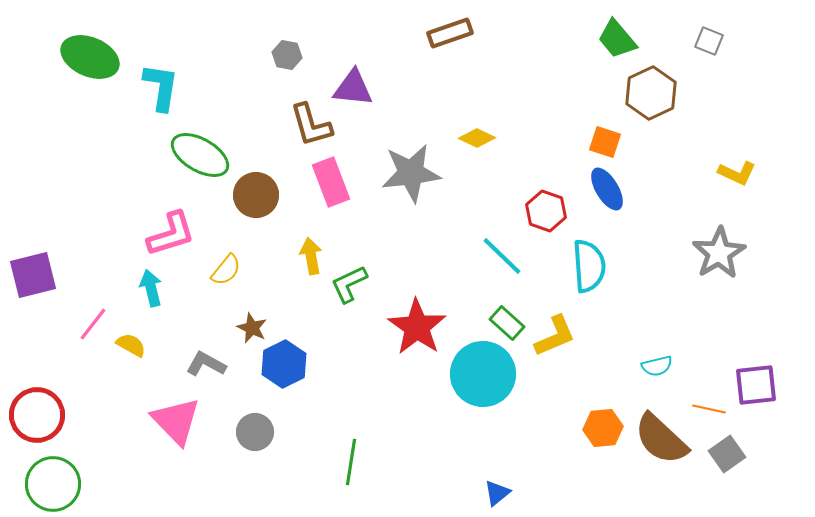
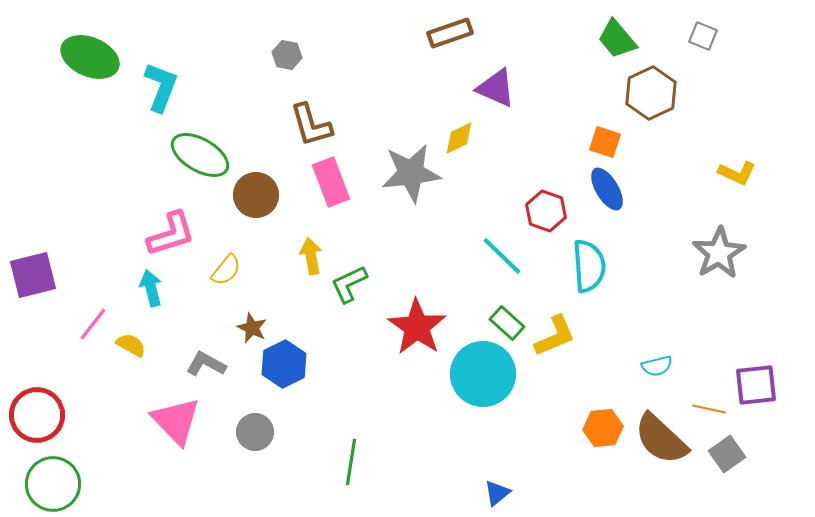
gray square at (709, 41): moved 6 px left, 5 px up
cyan L-shape at (161, 87): rotated 12 degrees clockwise
purple triangle at (353, 88): moved 143 px right; rotated 18 degrees clockwise
yellow diamond at (477, 138): moved 18 px left; rotated 51 degrees counterclockwise
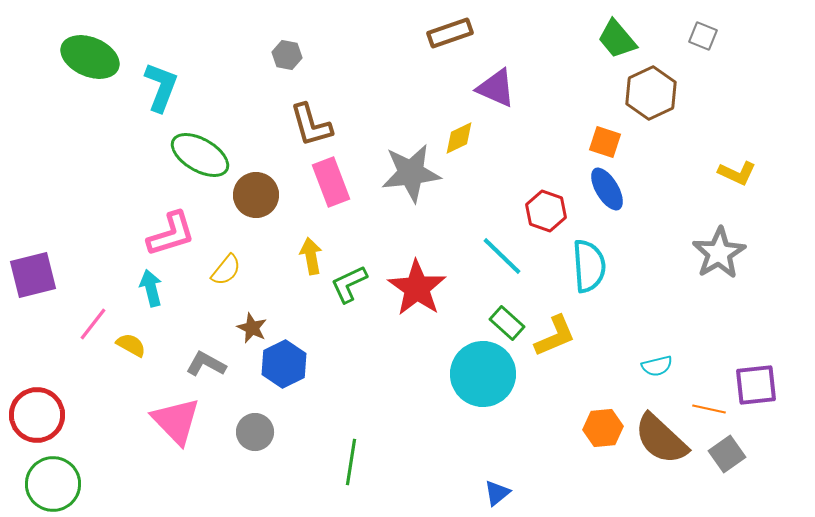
red star at (417, 327): moved 39 px up
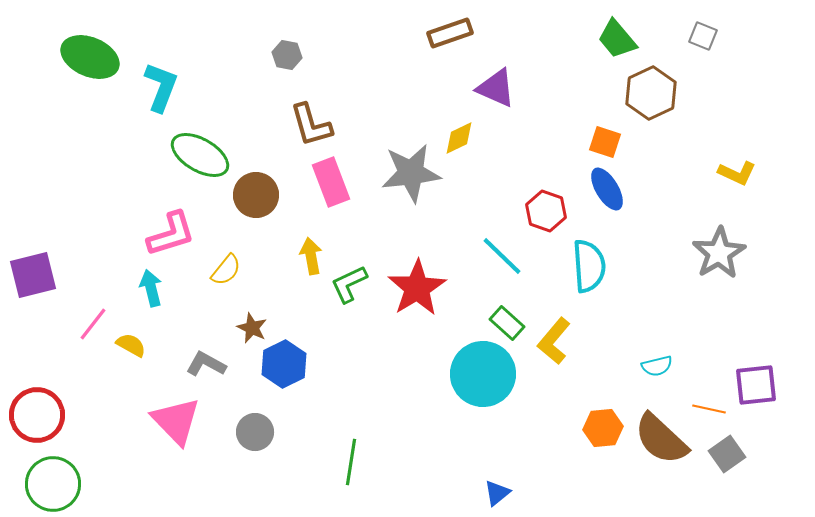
red star at (417, 288): rotated 6 degrees clockwise
yellow L-shape at (555, 336): moved 1 px left, 5 px down; rotated 153 degrees clockwise
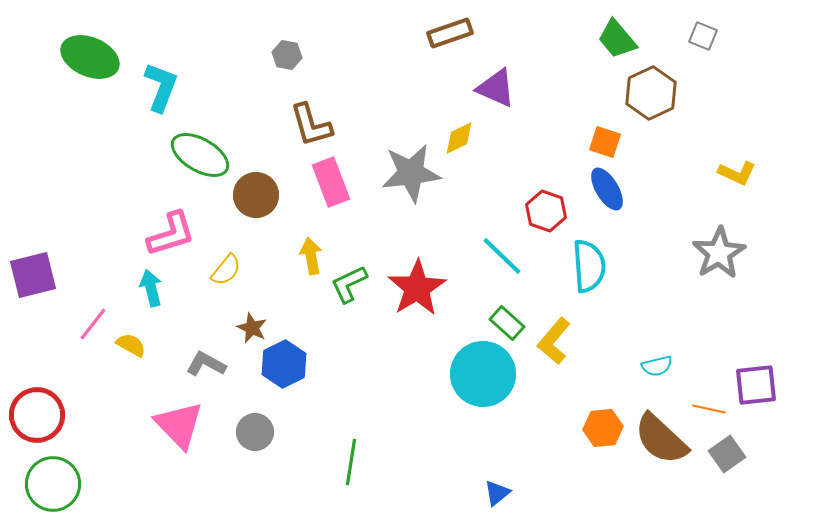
pink triangle at (176, 421): moved 3 px right, 4 px down
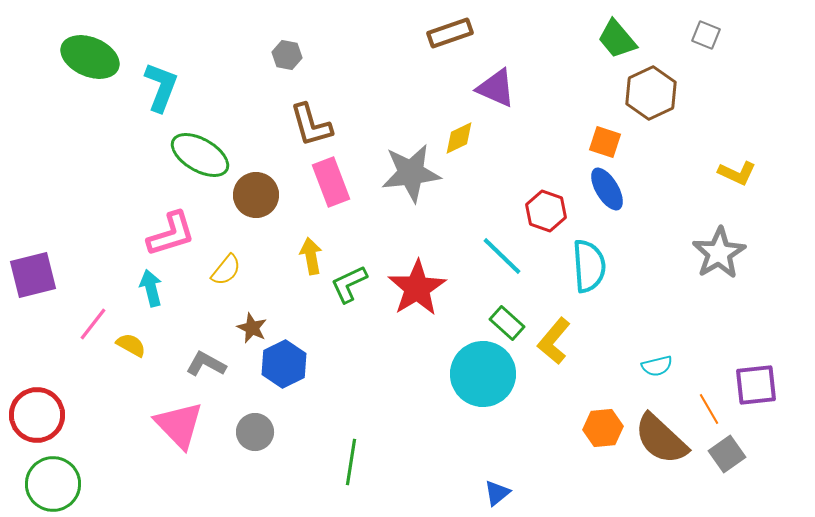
gray square at (703, 36): moved 3 px right, 1 px up
orange line at (709, 409): rotated 48 degrees clockwise
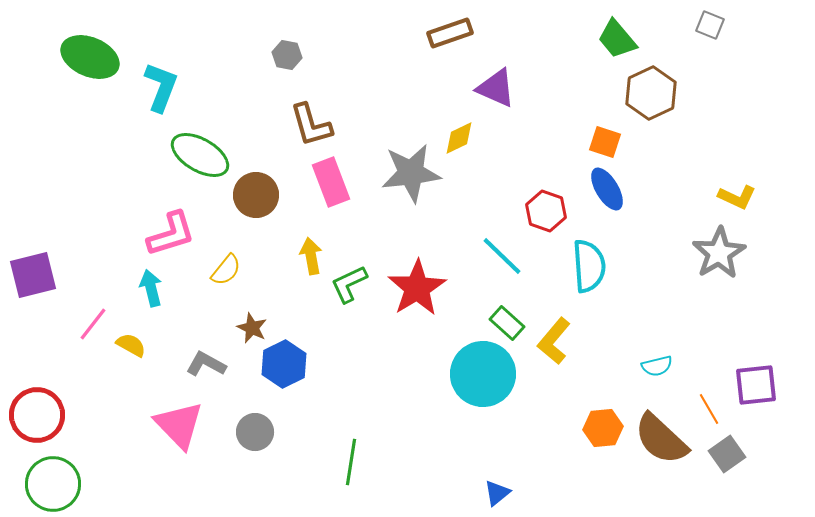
gray square at (706, 35): moved 4 px right, 10 px up
yellow L-shape at (737, 173): moved 24 px down
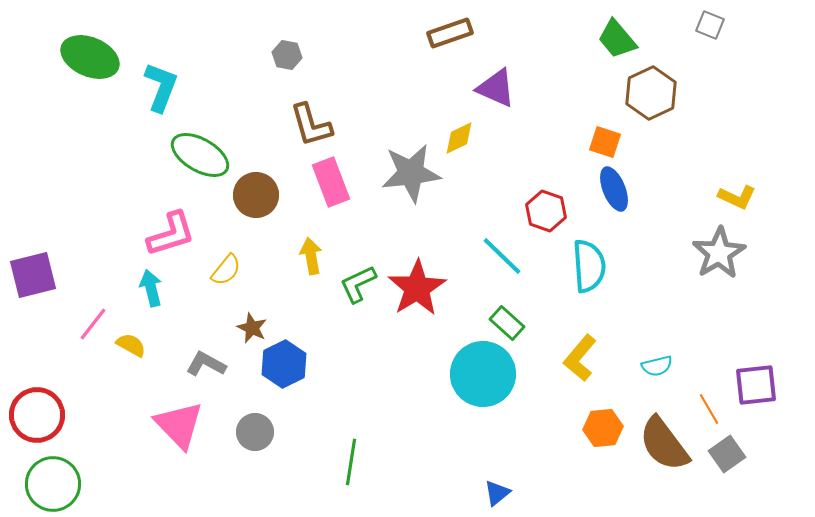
blue ellipse at (607, 189): moved 7 px right; rotated 9 degrees clockwise
green L-shape at (349, 284): moved 9 px right
yellow L-shape at (554, 341): moved 26 px right, 17 px down
brown semicircle at (661, 439): moved 3 px right, 5 px down; rotated 10 degrees clockwise
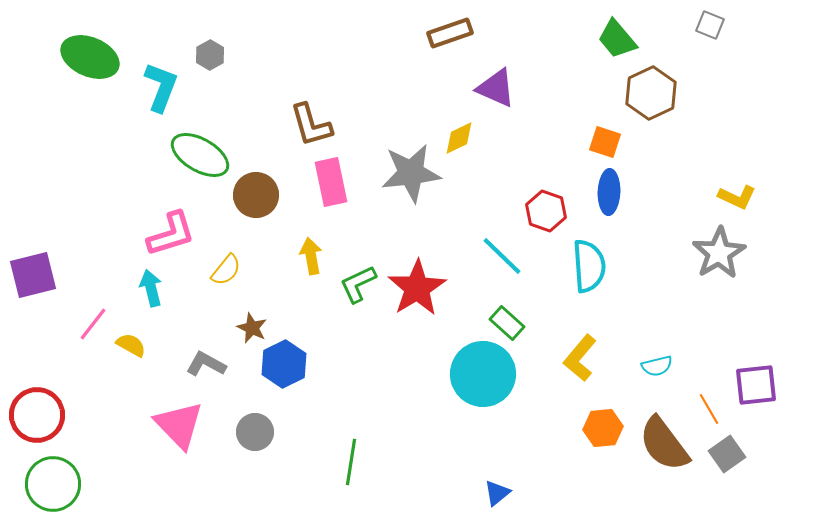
gray hexagon at (287, 55): moved 77 px left; rotated 20 degrees clockwise
pink rectangle at (331, 182): rotated 9 degrees clockwise
blue ellipse at (614, 189): moved 5 px left, 3 px down; rotated 24 degrees clockwise
